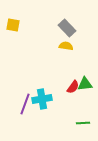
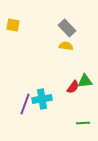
green triangle: moved 3 px up
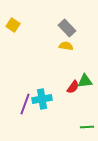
yellow square: rotated 24 degrees clockwise
green line: moved 4 px right, 4 px down
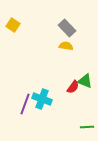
green triangle: rotated 28 degrees clockwise
cyan cross: rotated 30 degrees clockwise
